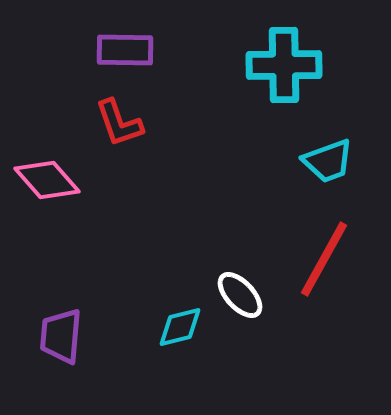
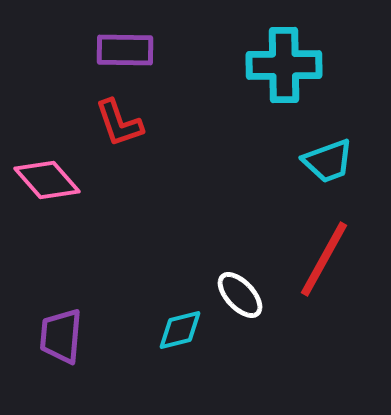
cyan diamond: moved 3 px down
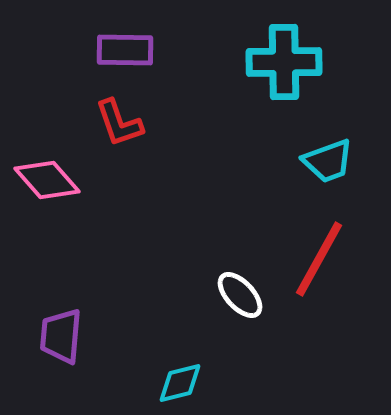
cyan cross: moved 3 px up
red line: moved 5 px left
cyan diamond: moved 53 px down
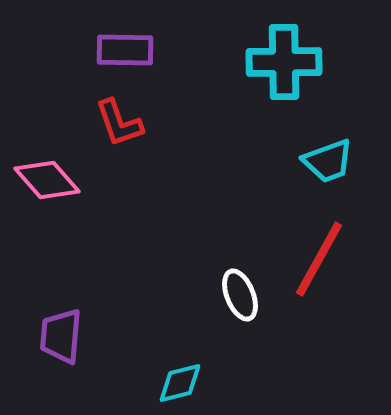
white ellipse: rotated 21 degrees clockwise
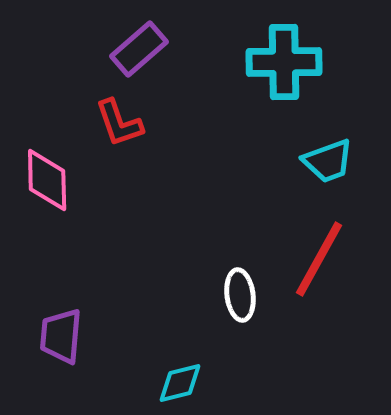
purple rectangle: moved 14 px right, 1 px up; rotated 42 degrees counterclockwise
pink diamond: rotated 40 degrees clockwise
white ellipse: rotated 15 degrees clockwise
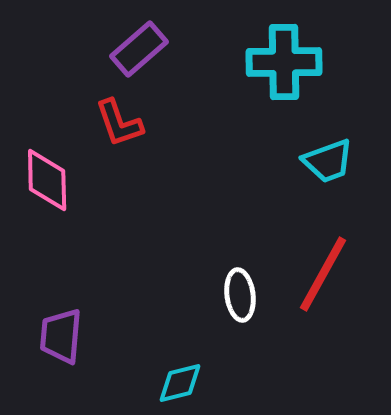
red line: moved 4 px right, 15 px down
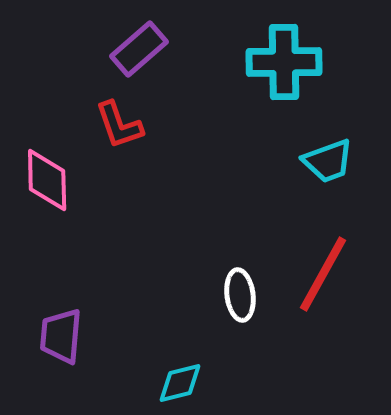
red L-shape: moved 2 px down
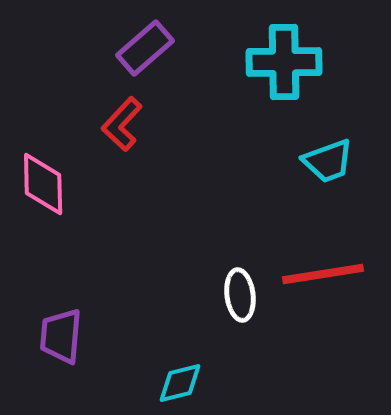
purple rectangle: moved 6 px right, 1 px up
red L-shape: moved 3 px right, 1 px up; rotated 62 degrees clockwise
pink diamond: moved 4 px left, 4 px down
red line: rotated 52 degrees clockwise
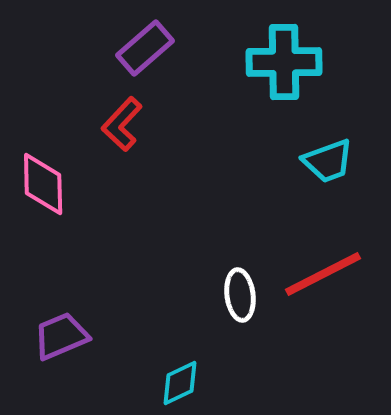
red line: rotated 18 degrees counterclockwise
purple trapezoid: rotated 62 degrees clockwise
cyan diamond: rotated 12 degrees counterclockwise
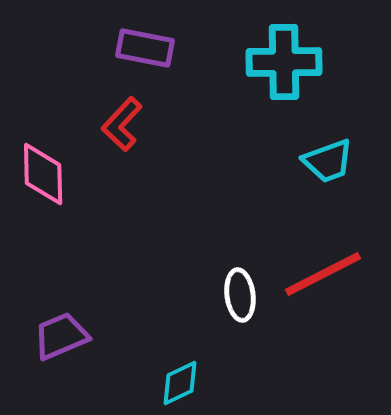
purple rectangle: rotated 52 degrees clockwise
pink diamond: moved 10 px up
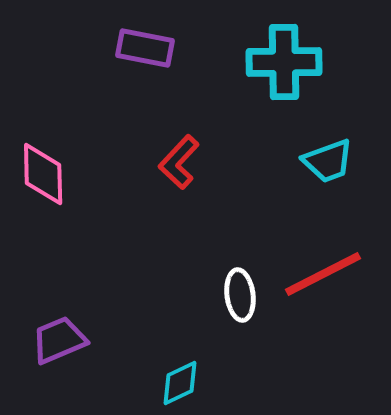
red L-shape: moved 57 px right, 38 px down
purple trapezoid: moved 2 px left, 4 px down
